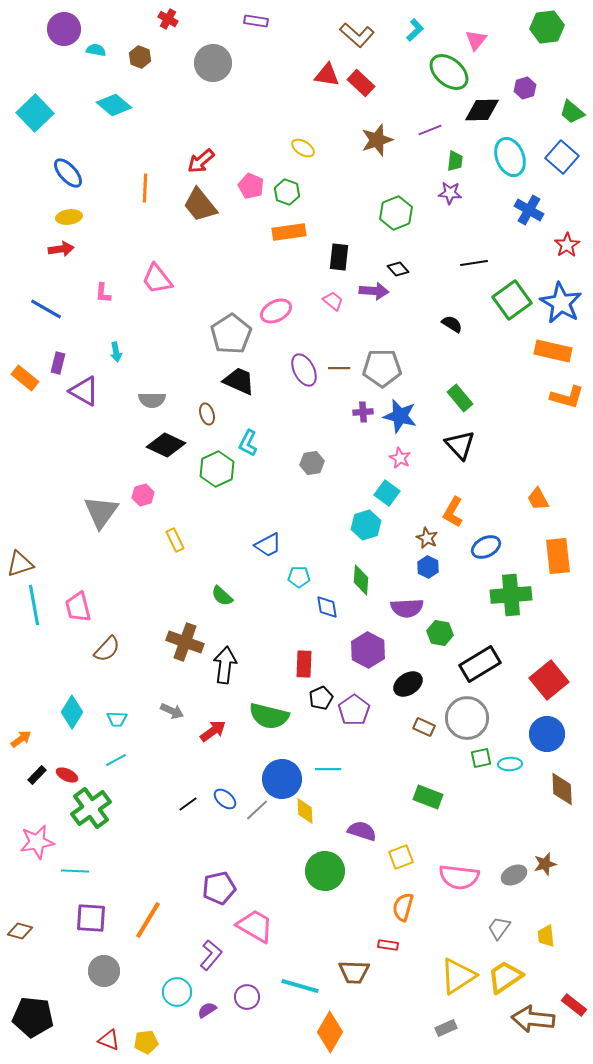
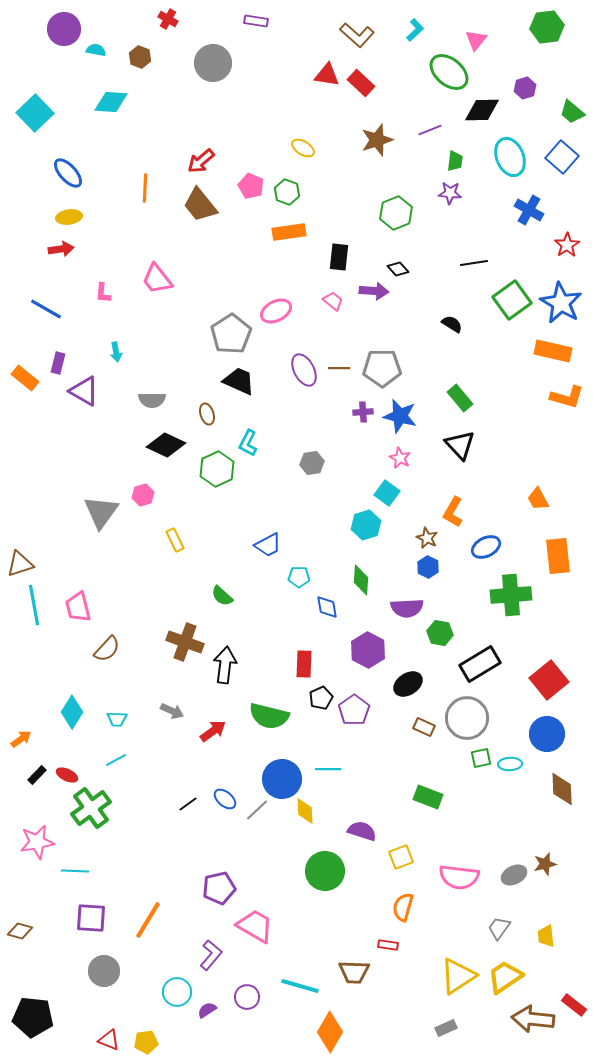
cyan diamond at (114, 105): moved 3 px left, 3 px up; rotated 36 degrees counterclockwise
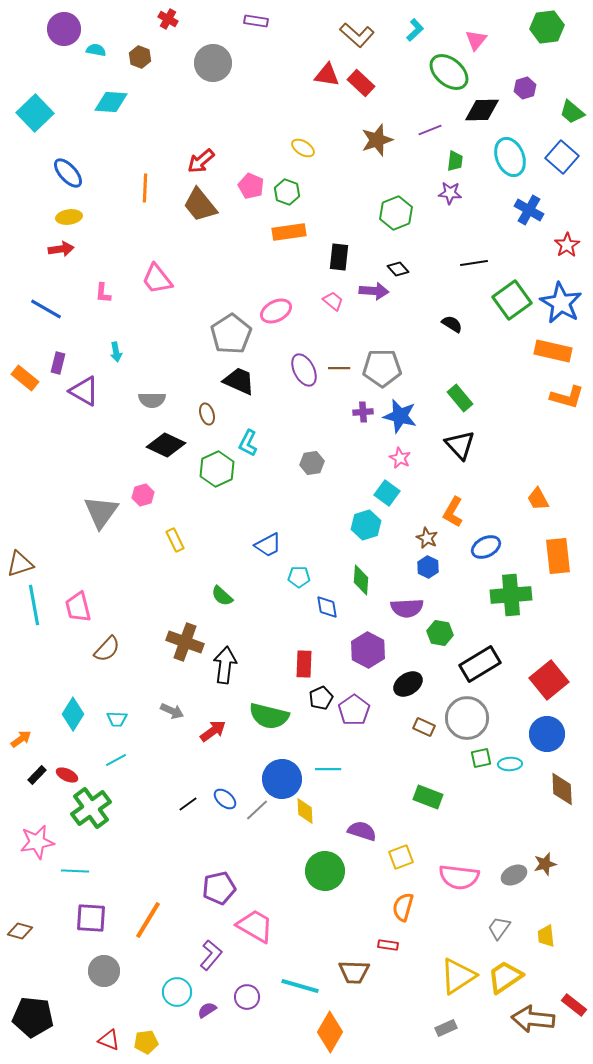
cyan diamond at (72, 712): moved 1 px right, 2 px down
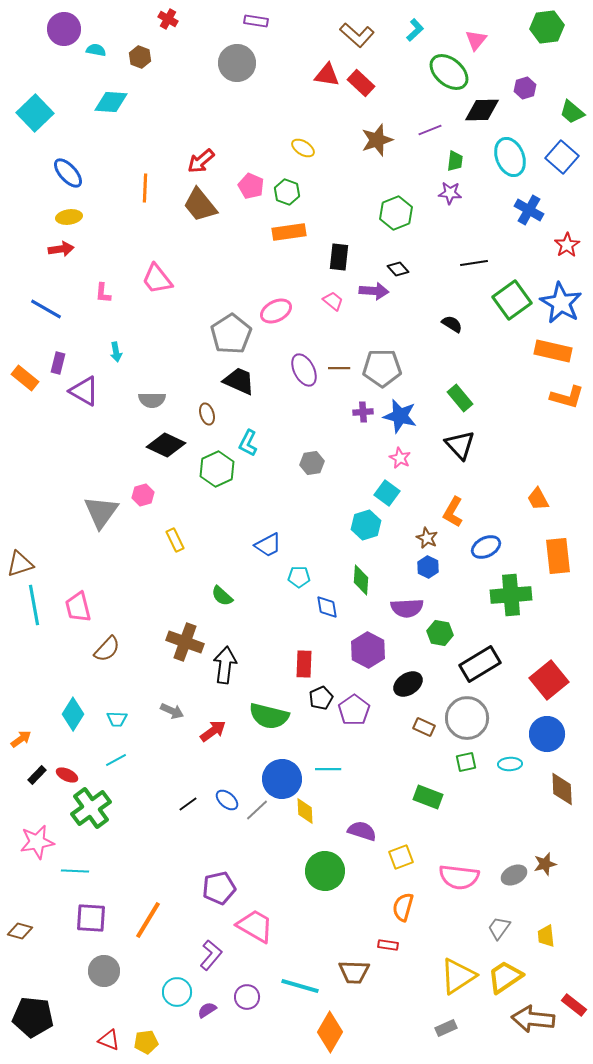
gray circle at (213, 63): moved 24 px right
green square at (481, 758): moved 15 px left, 4 px down
blue ellipse at (225, 799): moved 2 px right, 1 px down
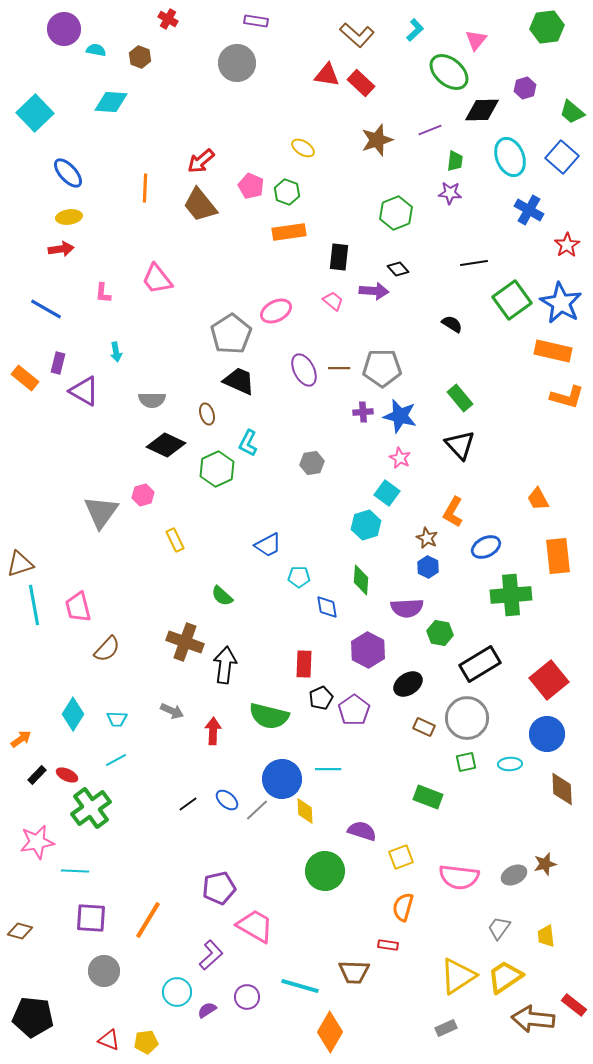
red arrow at (213, 731): rotated 52 degrees counterclockwise
purple L-shape at (211, 955): rotated 8 degrees clockwise
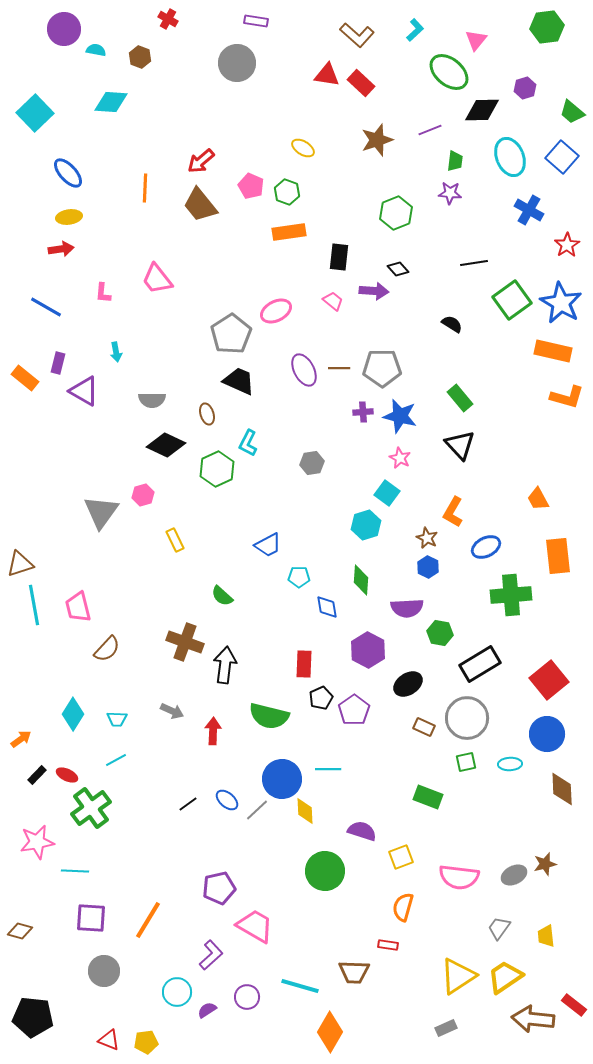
blue line at (46, 309): moved 2 px up
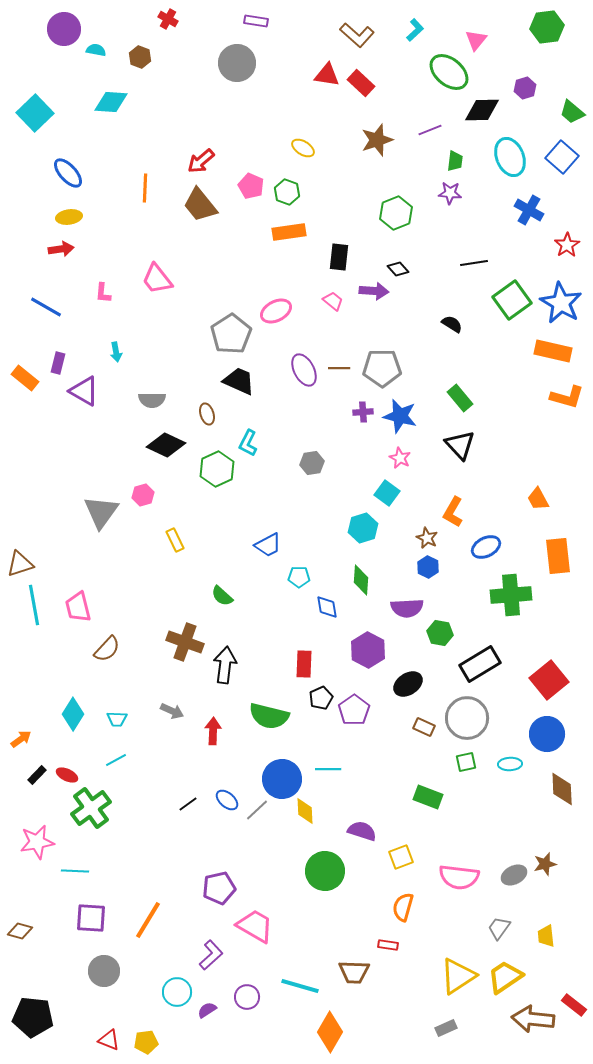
cyan hexagon at (366, 525): moved 3 px left, 3 px down
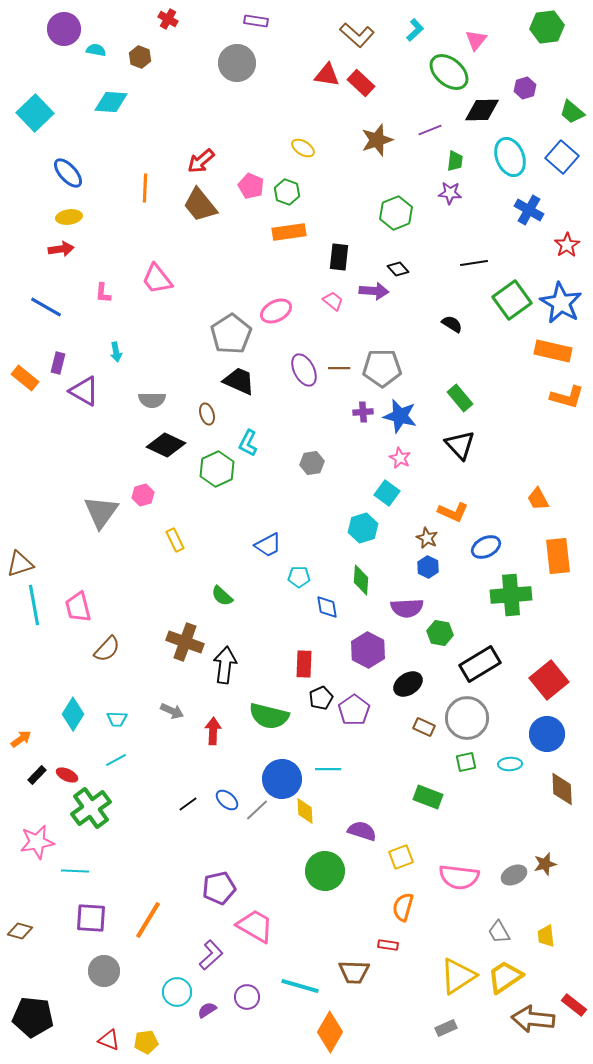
orange L-shape at (453, 512): rotated 96 degrees counterclockwise
gray trapezoid at (499, 928): moved 4 px down; rotated 65 degrees counterclockwise
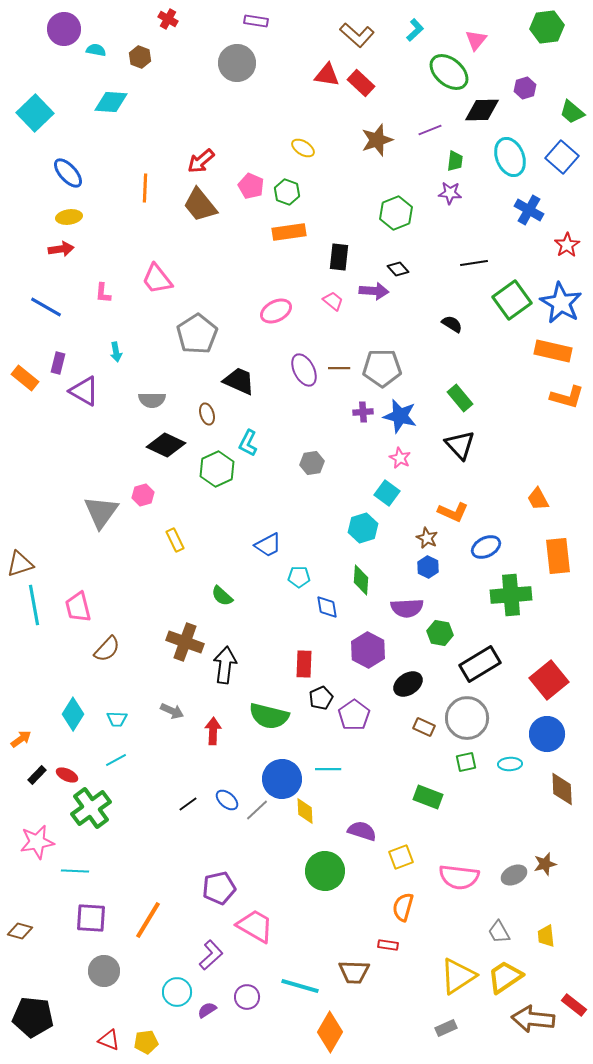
gray pentagon at (231, 334): moved 34 px left
purple pentagon at (354, 710): moved 5 px down
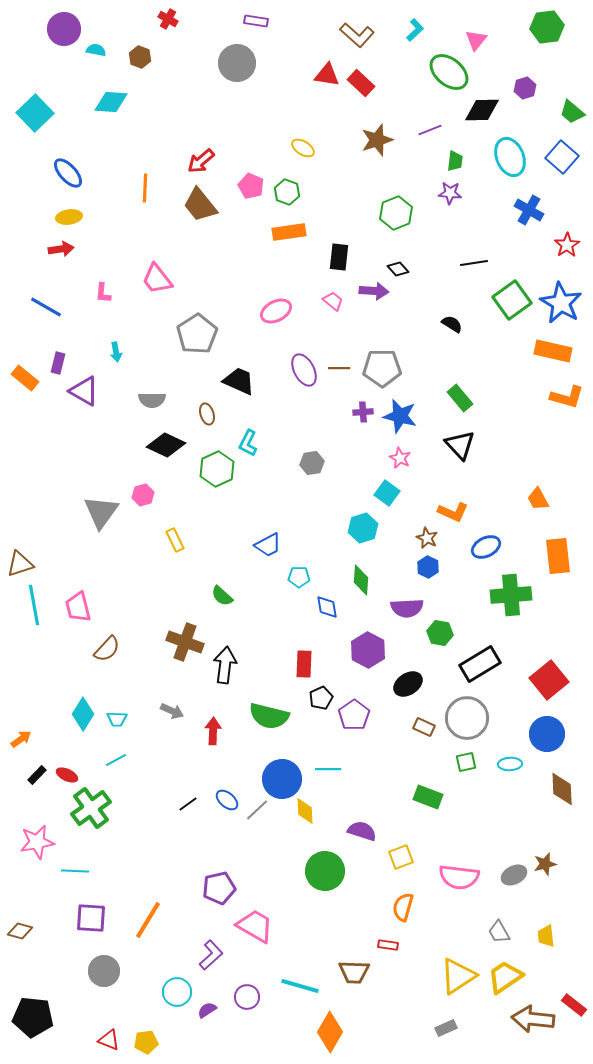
cyan diamond at (73, 714): moved 10 px right
